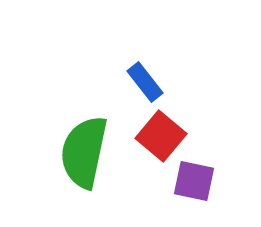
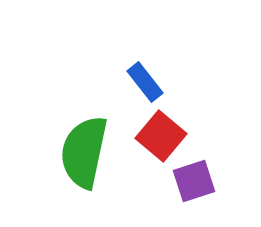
purple square: rotated 30 degrees counterclockwise
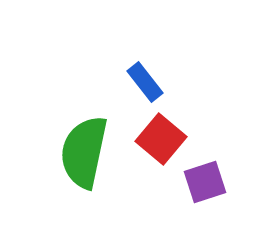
red square: moved 3 px down
purple square: moved 11 px right, 1 px down
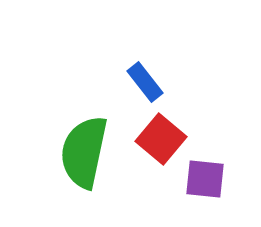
purple square: moved 3 px up; rotated 24 degrees clockwise
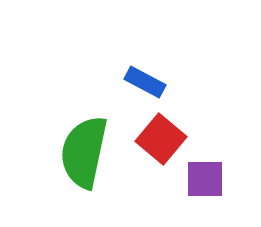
blue rectangle: rotated 24 degrees counterclockwise
purple square: rotated 6 degrees counterclockwise
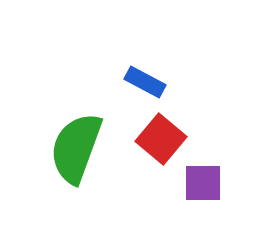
green semicircle: moved 8 px left, 4 px up; rotated 8 degrees clockwise
purple square: moved 2 px left, 4 px down
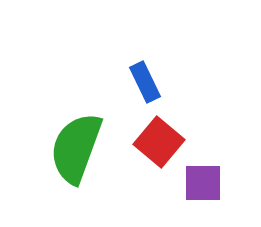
blue rectangle: rotated 36 degrees clockwise
red square: moved 2 px left, 3 px down
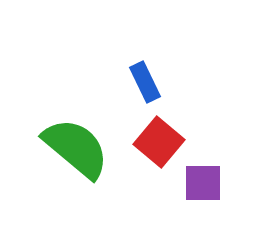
green semicircle: rotated 110 degrees clockwise
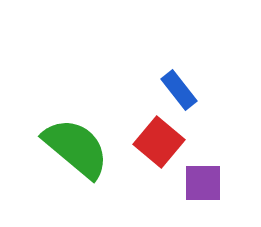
blue rectangle: moved 34 px right, 8 px down; rotated 12 degrees counterclockwise
